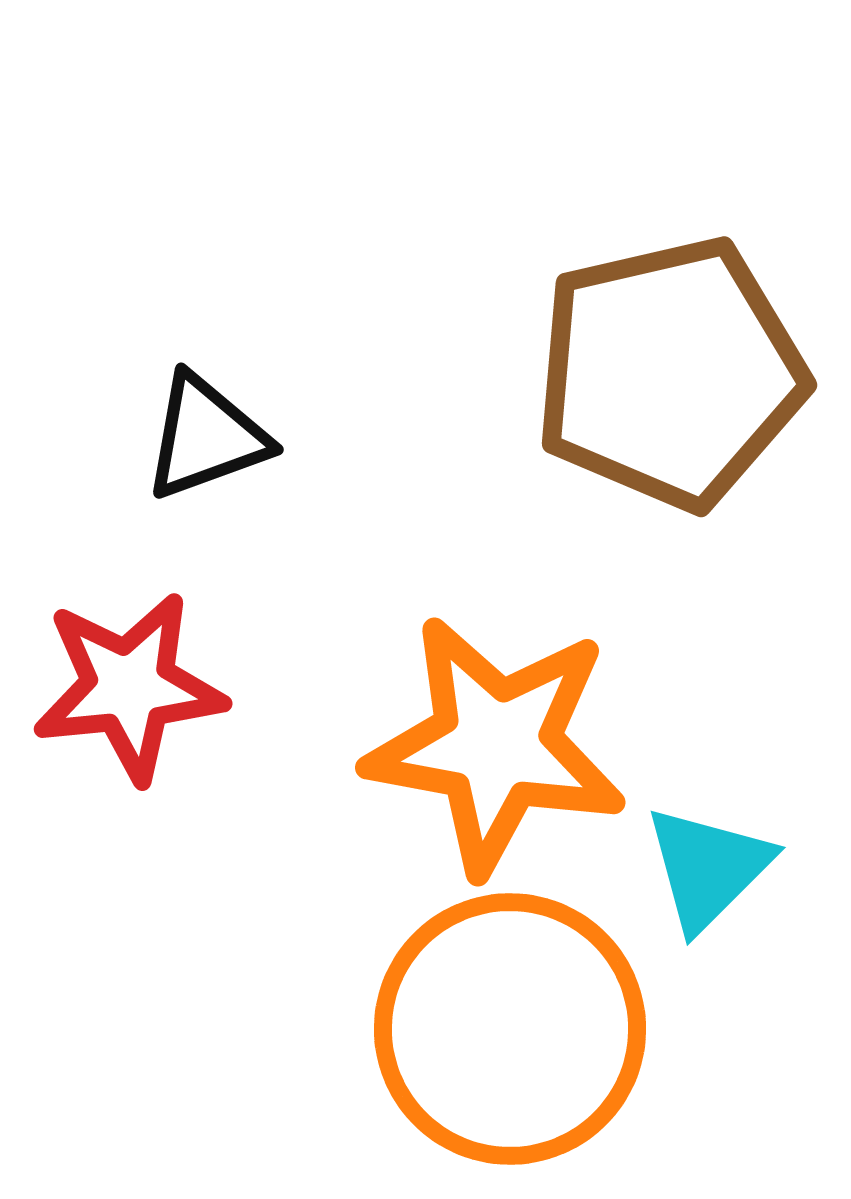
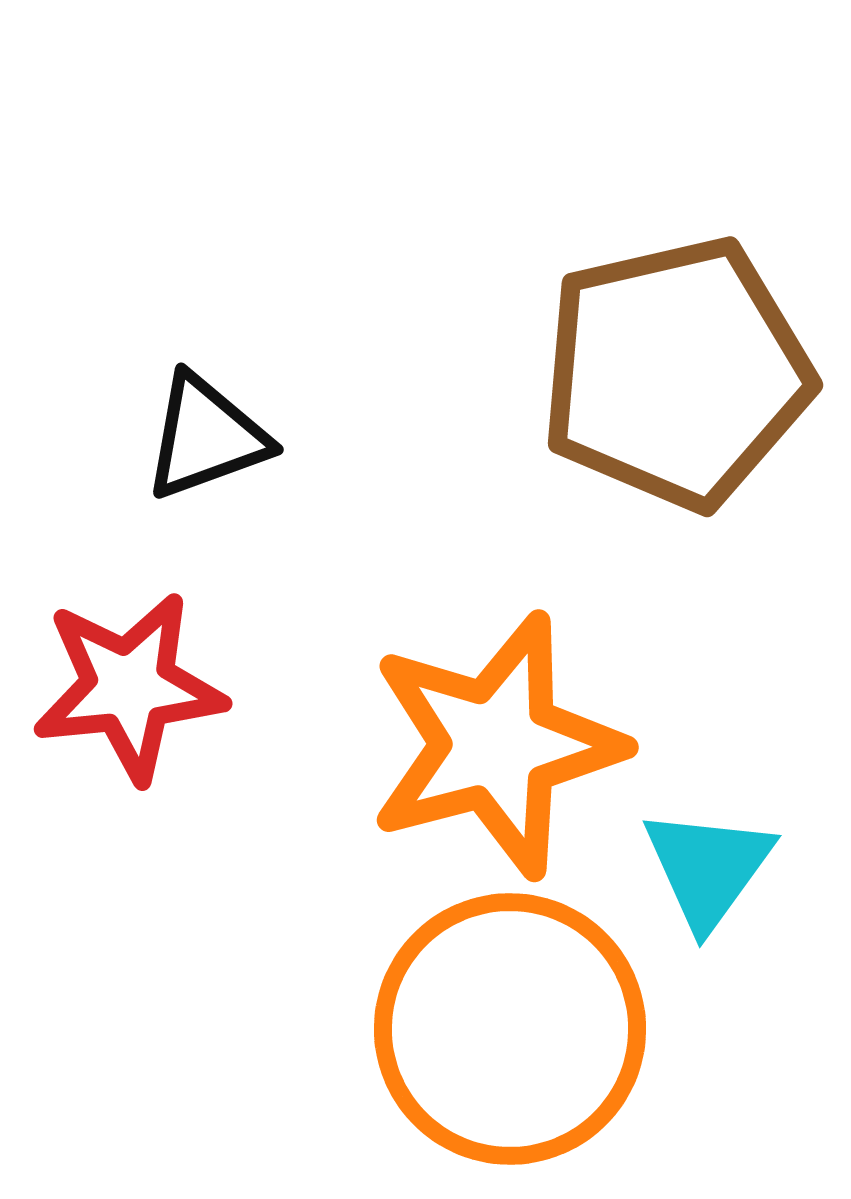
brown pentagon: moved 6 px right
orange star: rotated 25 degrees counterclockwise
cyan triangle: rotated 9 degrees counterclockwise
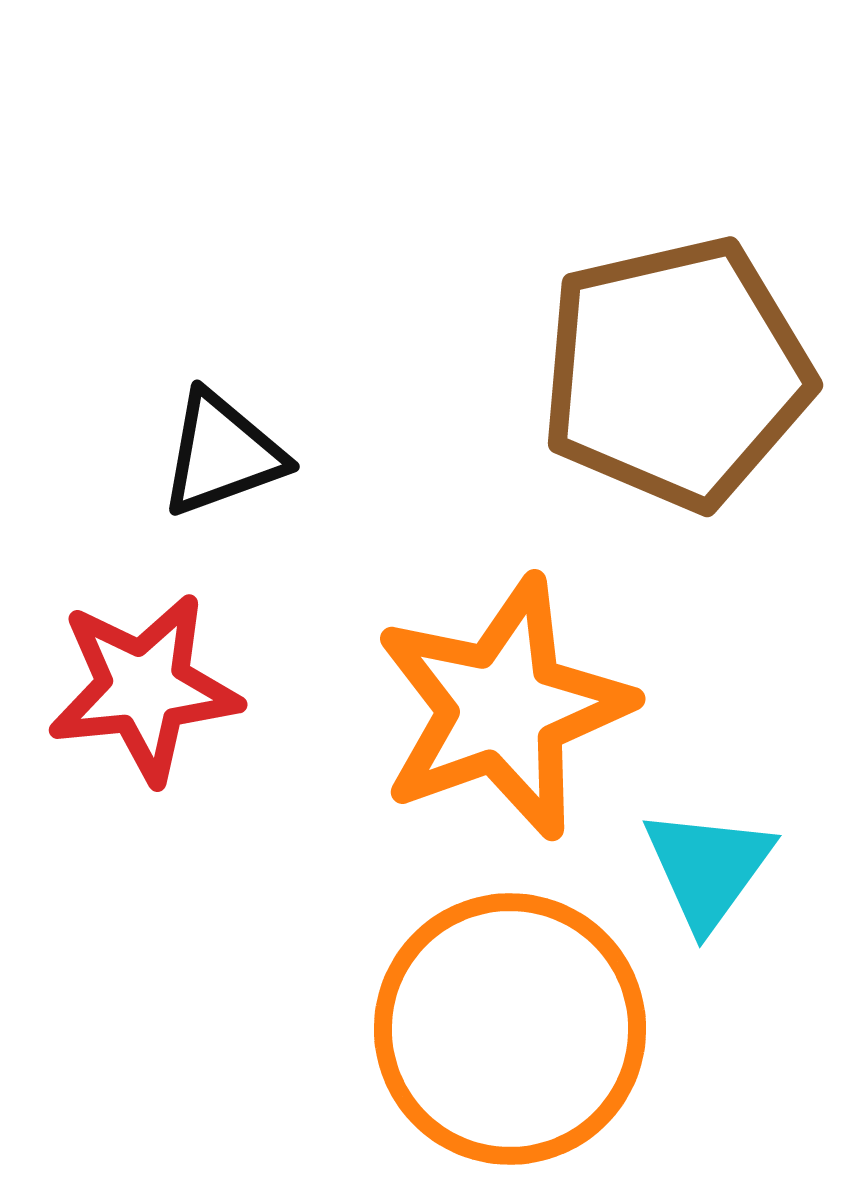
black triangle: moved 16 px right, 17 px down
red star: moved 15 px right, 1 px down
orange star: moved 7 px right, 37 px up; rotated 5 degrees counterclockwise
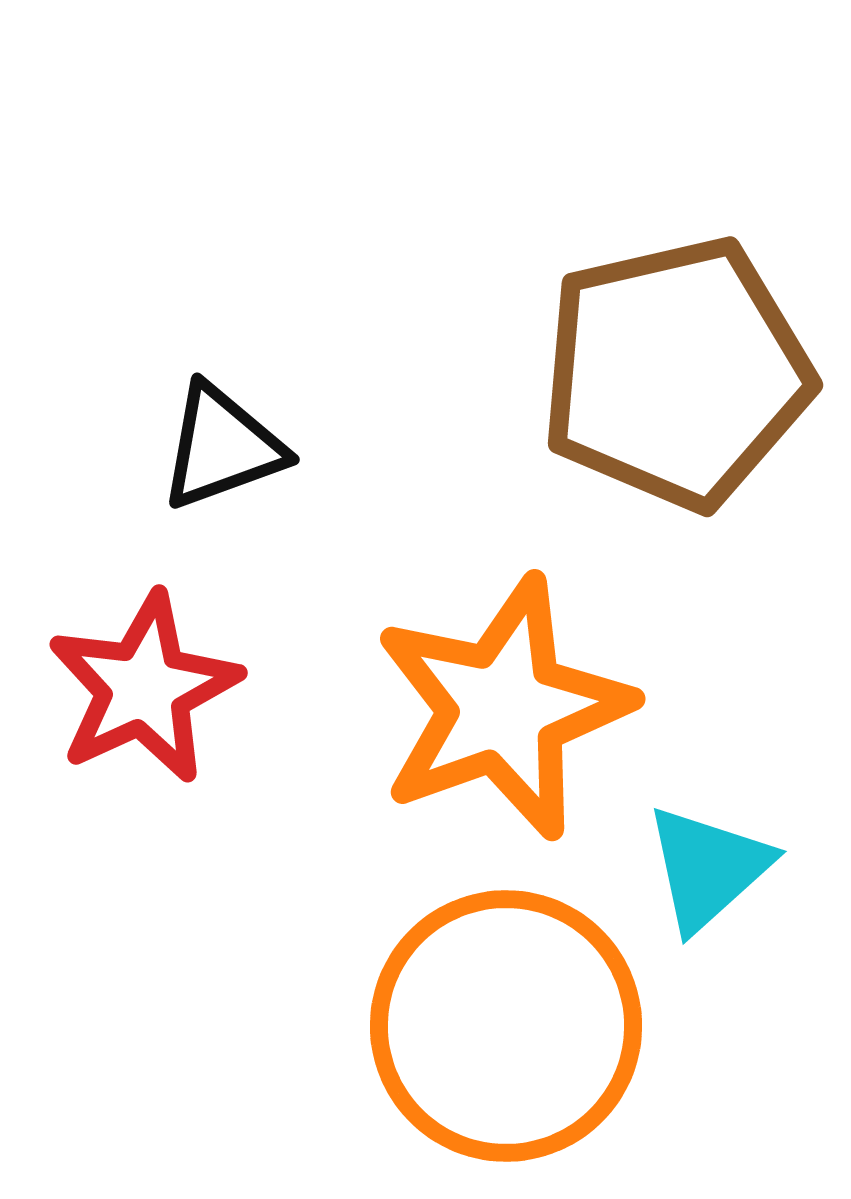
black triangle: moved 7 px up
red star: rotated 19 degrees counterclockwise
cyan triangle: rotated 12 degrees clockwise
orange circle: moved 4 px left, 3 px up
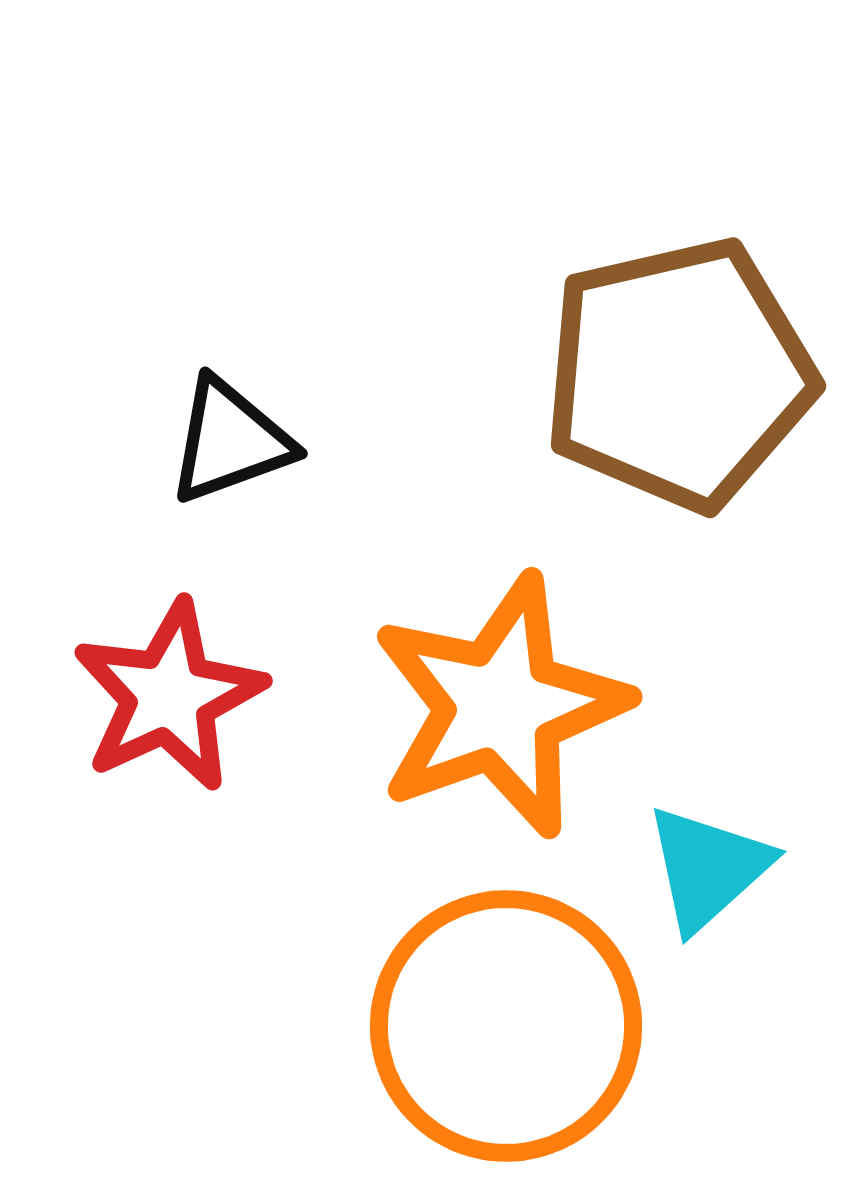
brown pentagon: moved 3 px right, 1 px down
black triangle: moved 8 px right, 6 px up
red star: moved 25 px right, 8 px down
orange star: moved 3 px left, 2 px up
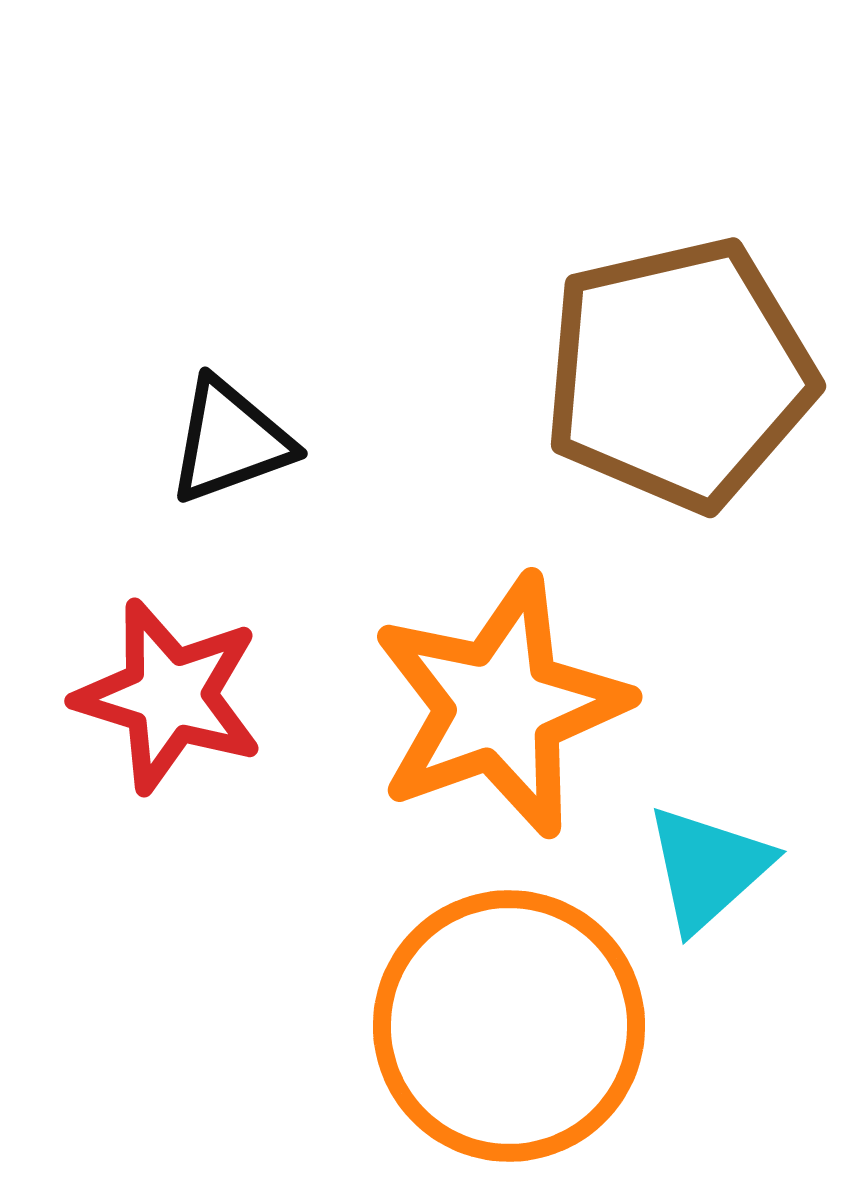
red star: rotated 30 degrees counterclockwise
orange circle: moved 3 px right
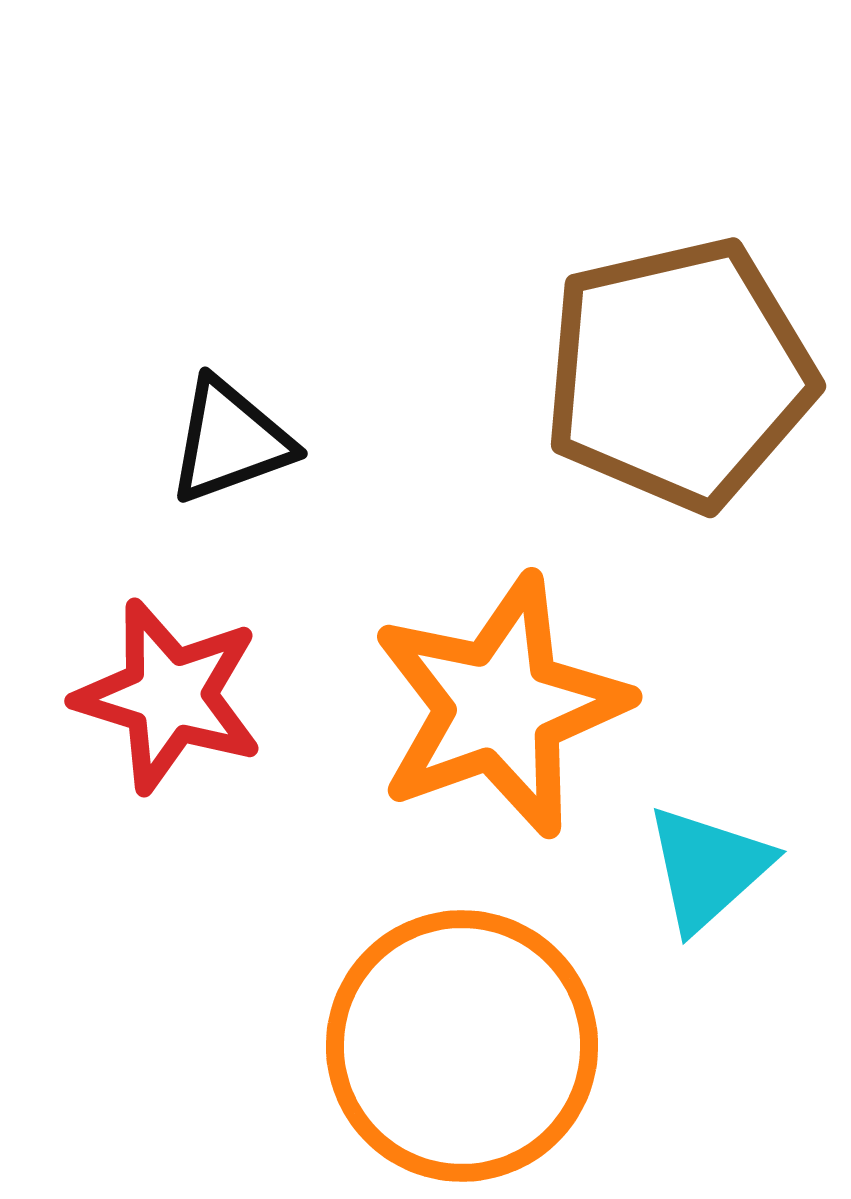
orange circle: moved 47 px left, 20 px down
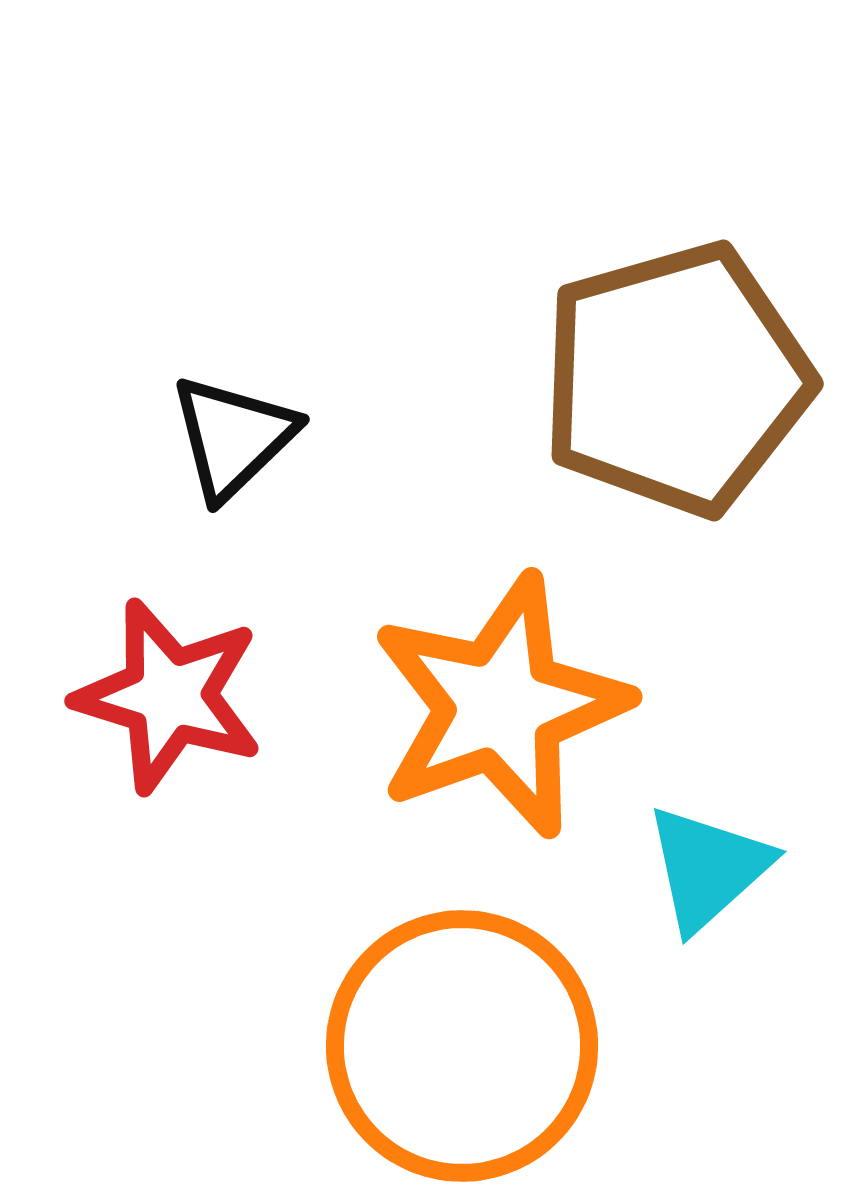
brown pentagon: moved 3 px left, 5 px down; rotated 3 degrees counterclockwise
black triangle: moved 3 px right, 4 px up; rotated 24 degrees counterclockwise
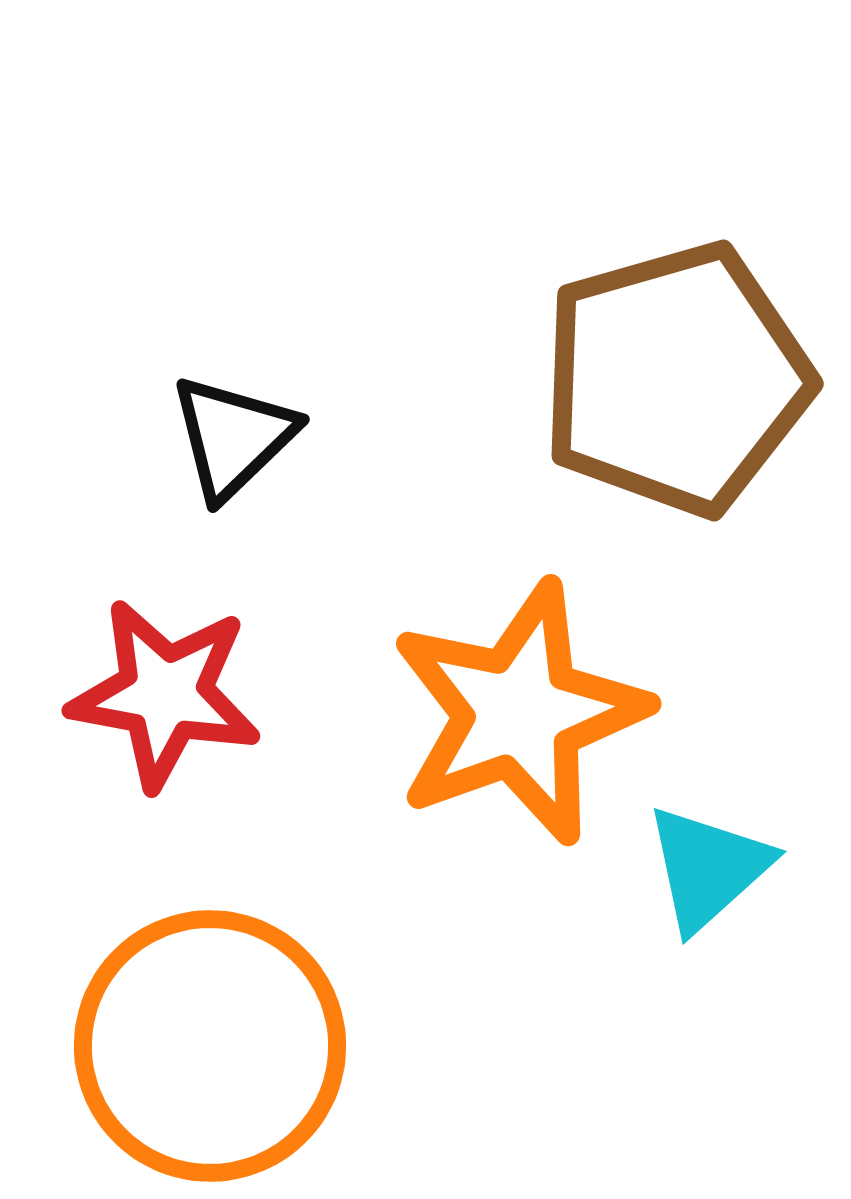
red star: moved 4 px left, 2 px up; rotated 7 degrees counterclockwise
orange star: moved 19 px right, 7 px down
orange circle: moved 252 px left
